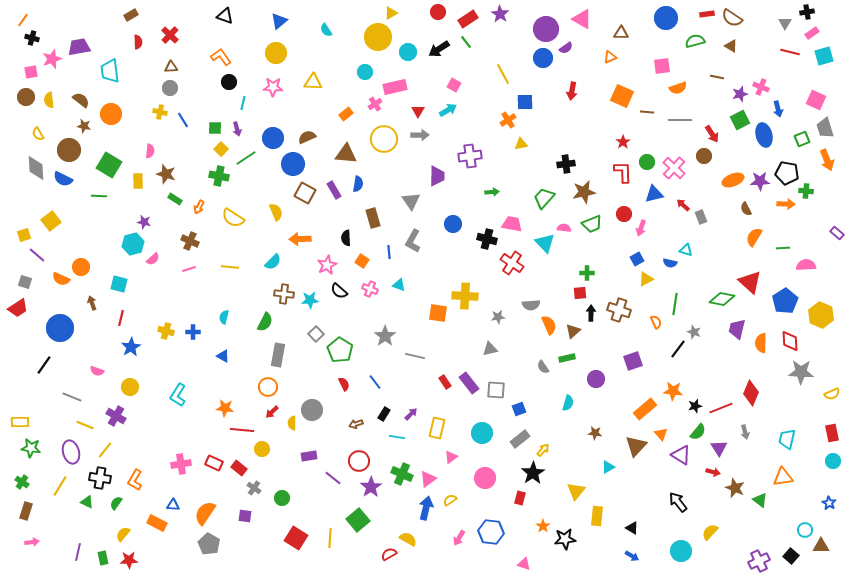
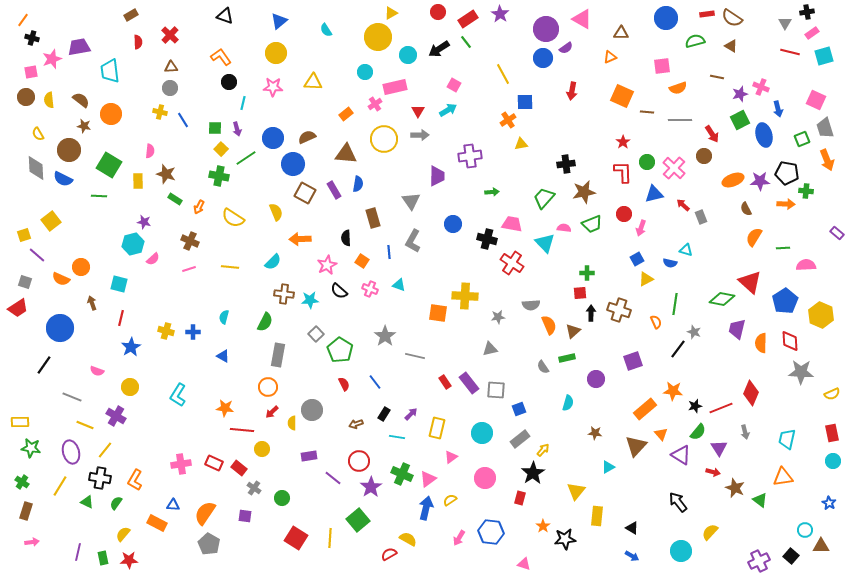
cyan circle at (408, 52): moved 3 px down
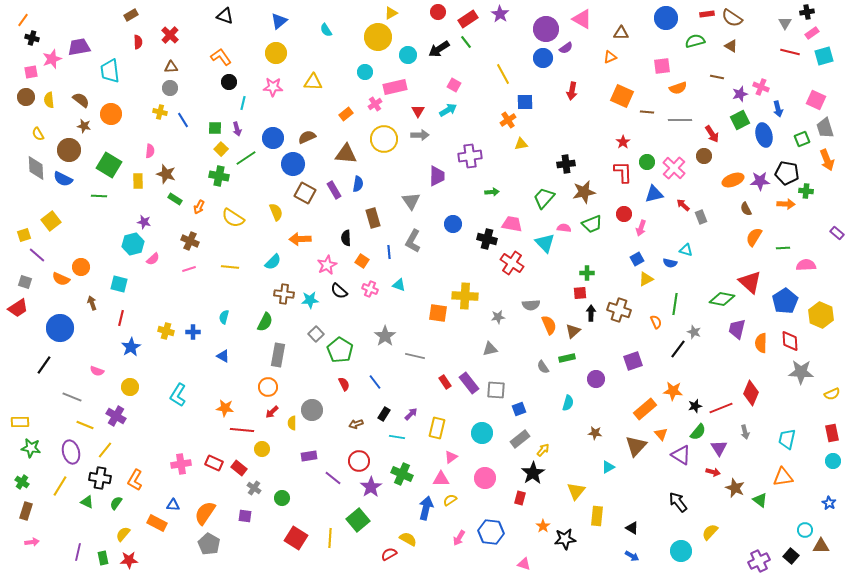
pink triangle at (428, 479): moved 13 px right; rotated 36 degrees clockwise
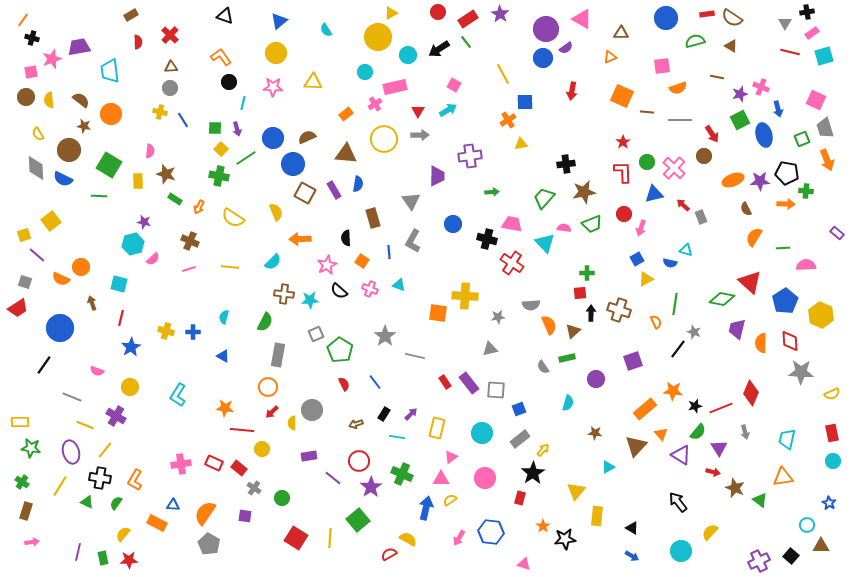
gray square at (316, 334): rotated 21 degrees clockwise
cyan circle at (805, 530): moved 2 px right, 5 px up
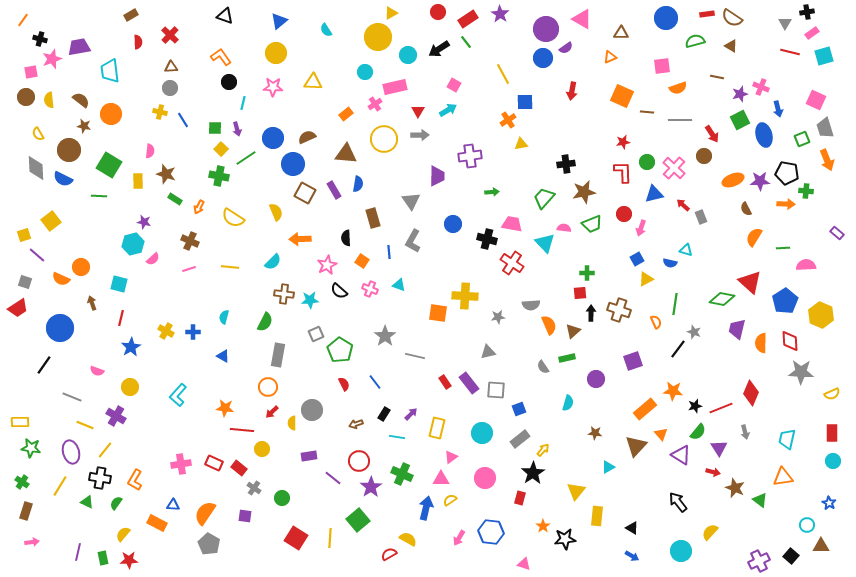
black cross at (32, 38): moved 8 px right, 1 px down
red star at (623, 142): rotated 24 degrees clockwise
yellow cross at (166, 331): rotated 14 degrees clockwise
gray triangle at (490, 349): moved 2 px left, 3 px down
cyan L-shape at (178, 395): rotated 10 degrees clockwise
red rectangle at (832, 433): rotated 12 degrees clockwise
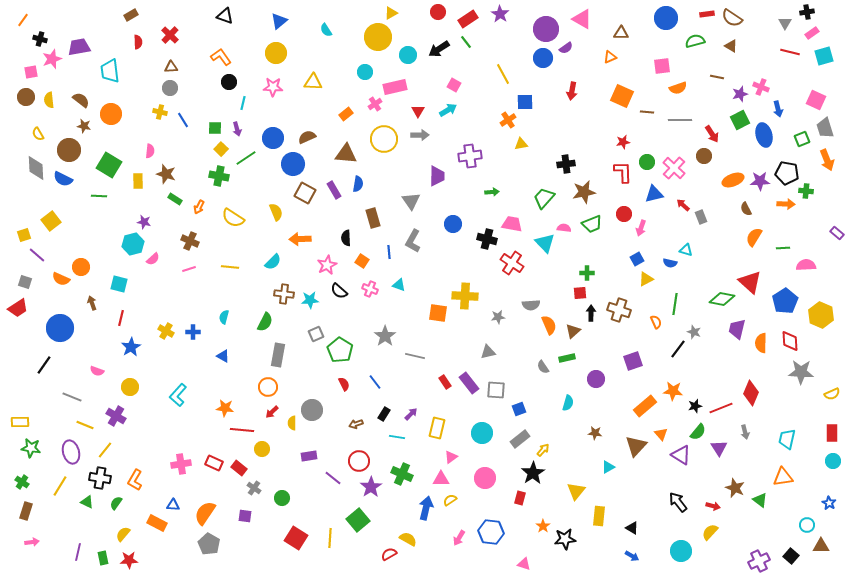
orange rectangle at (645, 409): moved 3 px up
red arrow at (713, 472): moved 34 px down
yellow rectangle at (597, 516): moved 2 px right
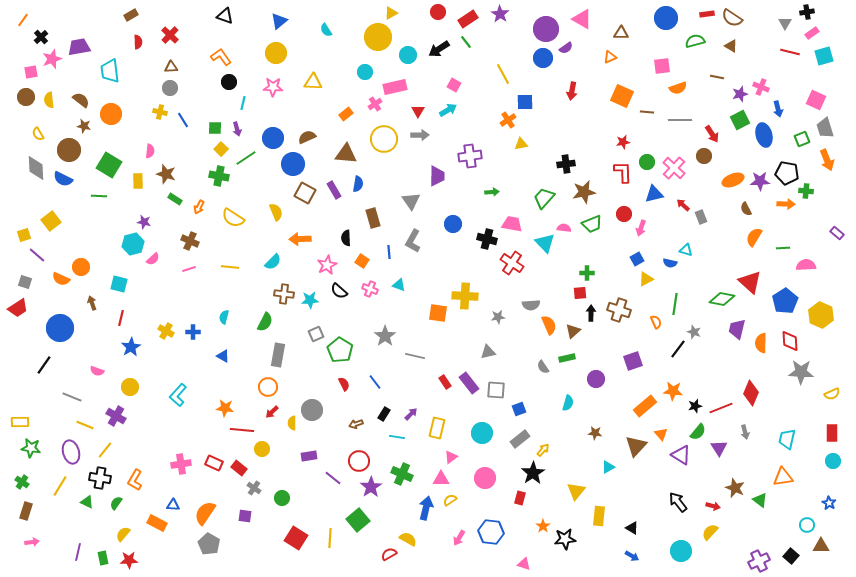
black cross at (40, 39): moved 1 px right, 2 px up; rotated 32 degrees clockwise
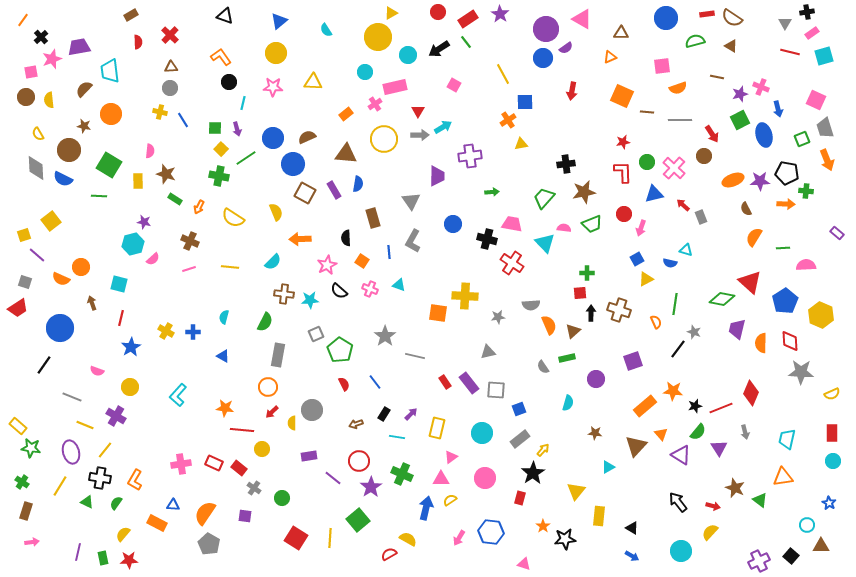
brown semicircle at (81, 100): moved 3 px right, 11 px up; rotated 84 degrees counterclockwise
cyan arrow at (448, 110): moved 5 px left, 17 px down
yellow rectangle at (20, 422): moved 2 px left, 4 px down; rotated 42 degrees clockwise
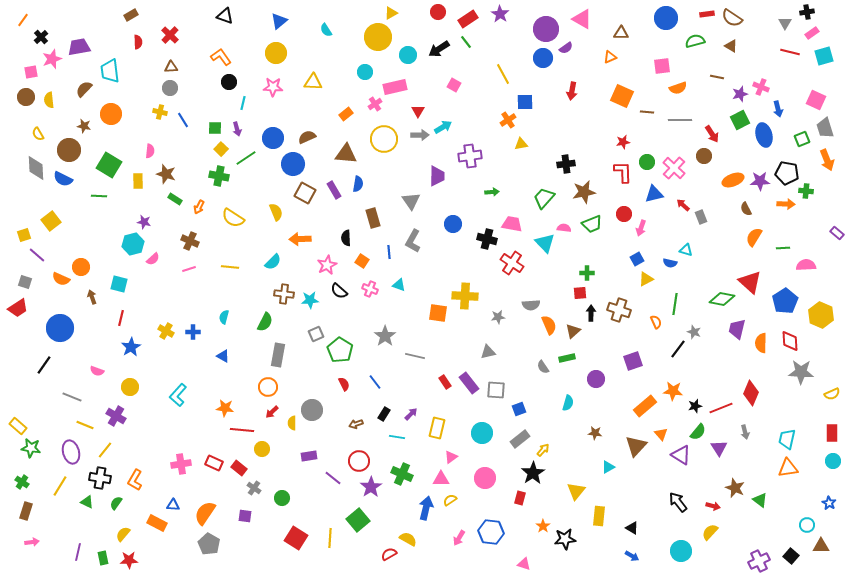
brown arrow at (92, 303): moved 6 px up
orange triangle at (783, 477): moved 5 px right, 9 px up
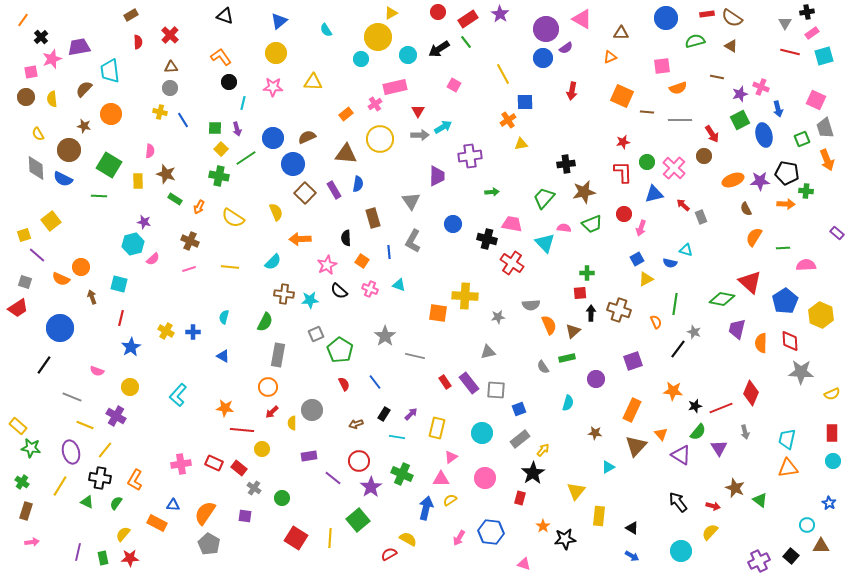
cyan circle at (365, 72): moved 4 px left, 13 px up
yellow semicircle at (49, 100): moved 3 px right, 1 px up
yellow circle at (384, 139): moved 4 px left
brown square at (305, 193): rotated 15 degrees clockwise
orange rectangle at (645, 406): moved 13 px left, 4 px down; rotated 25 degrees counterclockwise
red star at (129, 560): moved 1 px right, 2 px up
